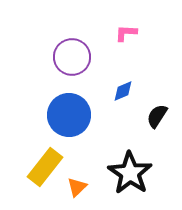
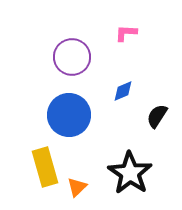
yellow rectangle: rotated 54 degrees counterclockwise
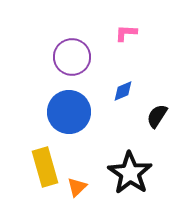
blue circle: moved 3 px up
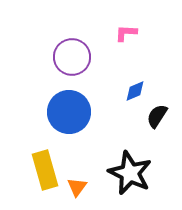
blue diamond: moved 12 px right
yellow rectangle: moved 3 px down
black star: rotated 9 degrees counterclockwise
orange triangle: rotated 10 degrees counterclockwise
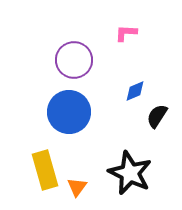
purple circle: moved 2 px right, 3 px down
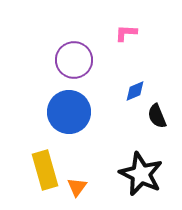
black semicircle: rotated 55 degrees counterclockwise
black star: moved 11 px right, 1 px down
